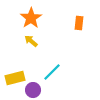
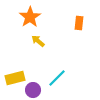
orange star: moved 1 px left, 1 px up
yellow arrow: moved 7 px right
cyan line: moved 5 px right, 6 px down
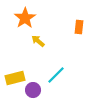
orange star: moved 5 px left, 1 px down
orange rectangle: moved 4 px down
cyan line: moved 1 px left, 3 px up
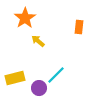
purple circle: moved 6 px right, 2 px up
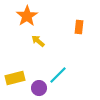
orange star: moved 2 px right, 2 px up
cyan line: moved 2 px right
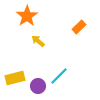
orange rectangle: rotated 40 degrees clockwise
cyan line: moved 1 px right, 1 px down
purple circle: moved 1 px left, 2 px up
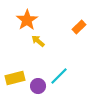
orange star: moved 4 px down
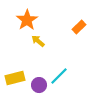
purple circle: moved 1 px right, 1 px up
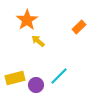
purple circle: moved 3 px left
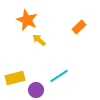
orange star: rotated 15 degrees counterclockwise
yellow arrow: moved 1 px right, 1 px up
cyan line: rotated 12 degrees clockwise
purple circle: moved 5 px down
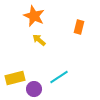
orange star: moved 7 px right, 4 px up
orange rectangle: rotated 32 degrees counterclockwise
cyan line: moved 1 px down
purple circle: moved 2 px left, 1 px up
